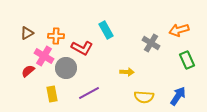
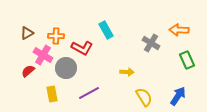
orange arrow: rotated 18 degrees clockwise
pink cross: moved 1 px left, 1 px up
yellow semicircle: rotated 126 degrees counterclockwise
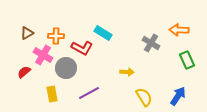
cyan rectangle: moved 3 px left, 3 px down; rotated 30 degrees counterclockwise
red semicircle: moved 4 px left, 1 px down
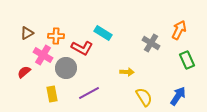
orange arrow: rotated 114 degrees clockwise
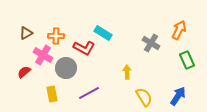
brown triangle: moved 1 px left
red L-shape: moved 2 px right
yellow arrow: rotated 96 degrees counterclockwise
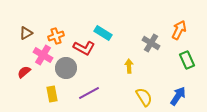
orange cross: rotated 21 degrees counterclockwise
yellow arrow: moved 2 px right, 6 px up
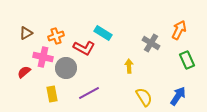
pink cross: moved 2 px down; rotated 18 degrees counterclockwise
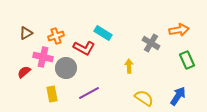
orange arrow: rotated 54 degrees clockwise
yellow semicircle: moved 1 px down; rotated 24 degrees counterclockwise
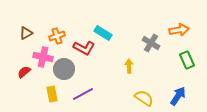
orange cross: moved 1 px right
gray circle: moved 2 px left, 1 px down
purple line: moved 6 px left, 1 px down
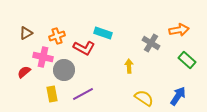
cyan rectangle: rotated 12 degrees counterclockwise
green rectangle: rotated 24 degrees counterclockwise
gray circle: moved 1 px down
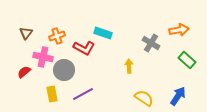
brown triangle: rotated 24 degrees counterclockwise
